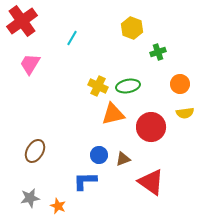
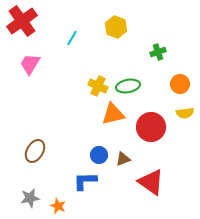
yellow hexagon: moved 16 px left, 1 px up
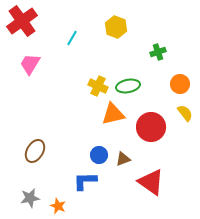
yellow semicircle: rotated 120 degrees counterclockwise
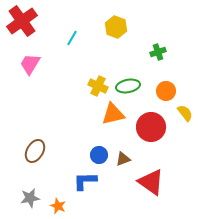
orange circle: moved 14 px left, 7 px down
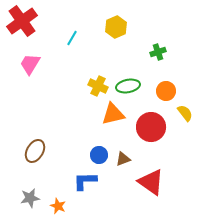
yellow hexagon: rotated 15 degrees clockwise
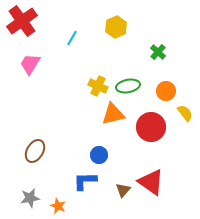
green cross: rotated 28 degrees counterclockwise
brown triangle: moved 31 px down; rotated 28 degrees counterclockwise
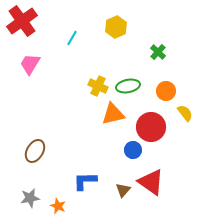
blue circle: moved 34 px right, 5 px up
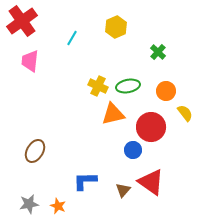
pink trapezoid: moved 3 px up; rotated 25 degrees counterclockwise
gray star: moved 1 px left, 6 px down
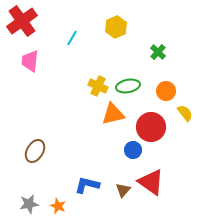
blue L-shape: moved 2 px right, 4 px down; rotated 15 degrees clockwise
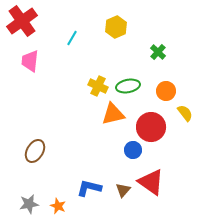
blue L-shape: moved 2 px right, 3 px down
